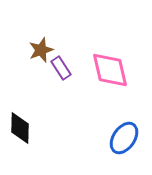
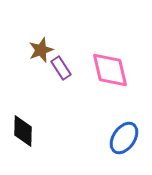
black diamond: moved 3 px right, 3 px down
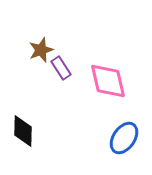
pink diamond: moved 2 px left, 11 px down
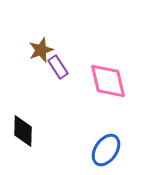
purple rectangle: moved 3 px left, 1 px up
blue ellipse: moved 18 px left, 12 px down
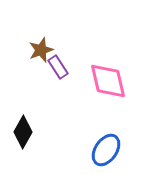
black diamond: moved 1 px down; rotated 28 degrees clockwise
